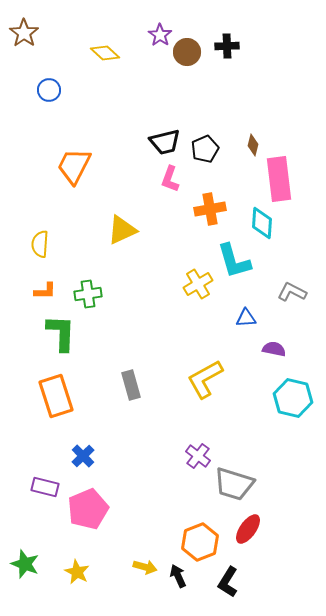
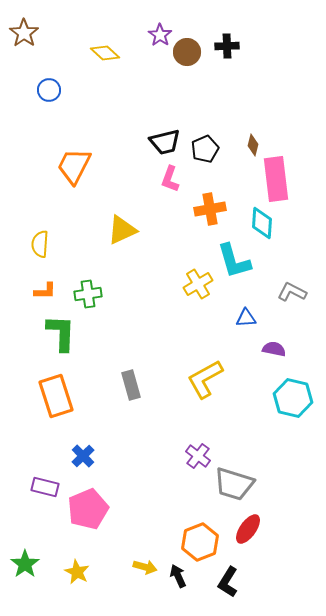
pink rectangle: moved 3 px left
green star: rotated 16 degrees clockwise
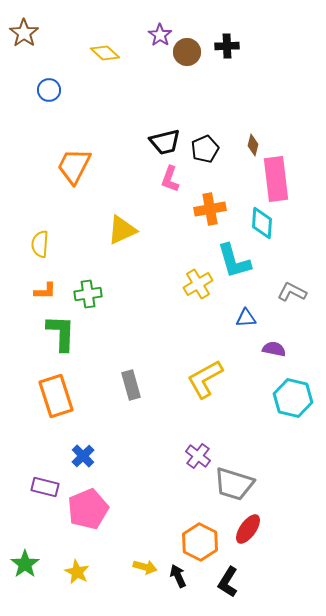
orange hexagon: rotated 12 degrees counterclockwise
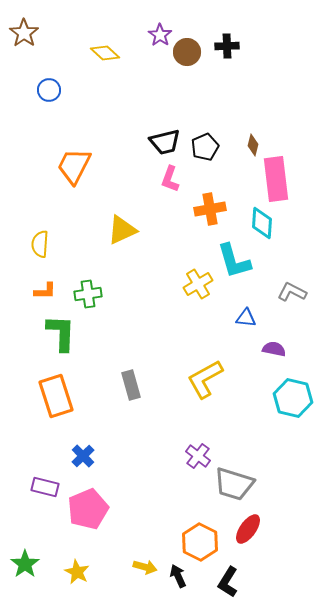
black pentagon: moved 2 px up
blue triangle: rotated 10 degrees clockwise
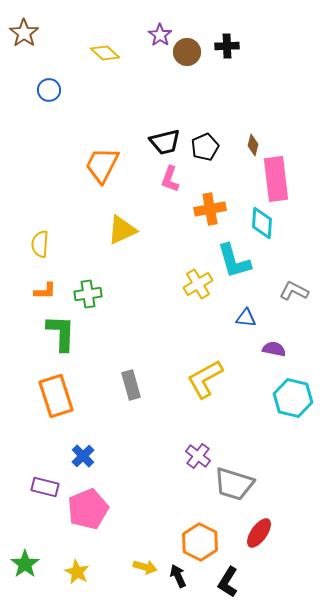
orange trapezoid: moved 28 px right, 1 px up
gray L-shape: moved 2 px right, 1 px up
red ellipse: moved 11 px right, 4 px down
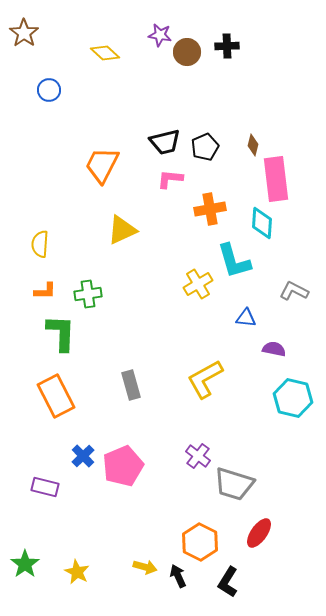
purple star: rotated 25 degrees counterclockwise
pink L-shape: rotated 76 degrees clockwise
orange rectangle: rotated 9 degrees counterclockwise
pink pentagon: moved 35 px right, 43 px up
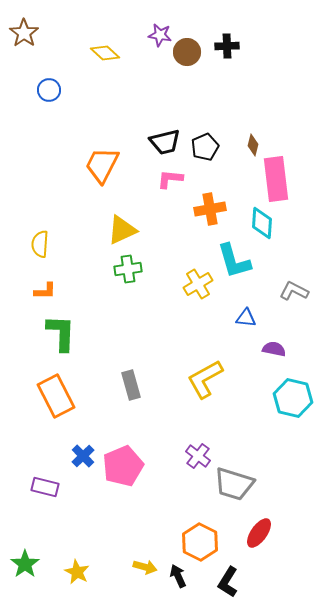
green cross: moved 40 px right, 25 px up
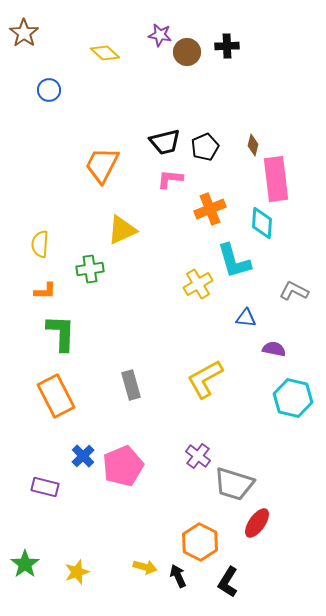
orange cross: rotated 12 degrees counterclockwise
green cross: moved 38 px left
red ellipse: moved 2 px left, 10 px up
yellow star: rotated 25 degrees clockwise
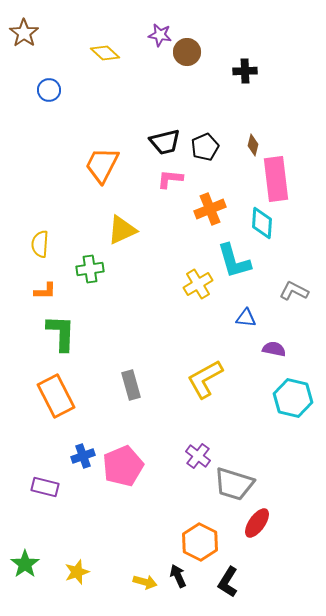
black cross: moved 18 px right, 25 px down
blue cross: rotated 25 degrees clockwise
yellow arrow: moved 15 px down
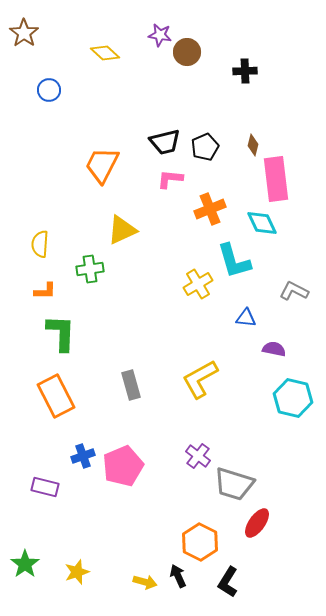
cyan diamond: rotated 28 degrees counterclockwise
yellow L-shape: moved 5 px left
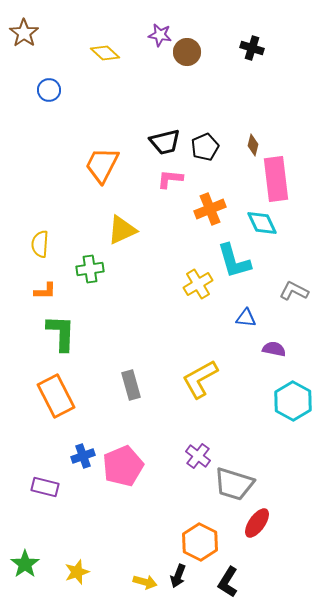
black cross: moved 7 px right, 23 px up; rotated 20 degrees clockwise
cyan hexagon: moved 3 px down; rotated 15 degrees clockwise
black arrow: rotated 135 degrees counterclockwise
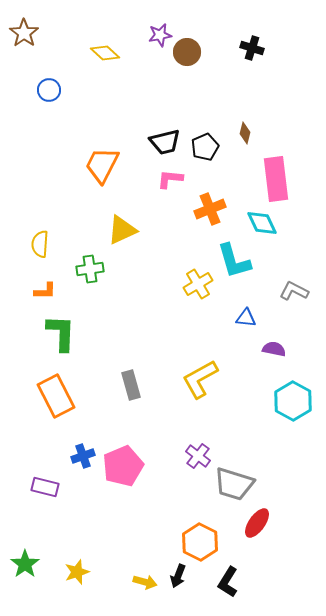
purple star: rotated 20 degrees counterclockwise
brown diamond: moved 8 px left, 12 px up
